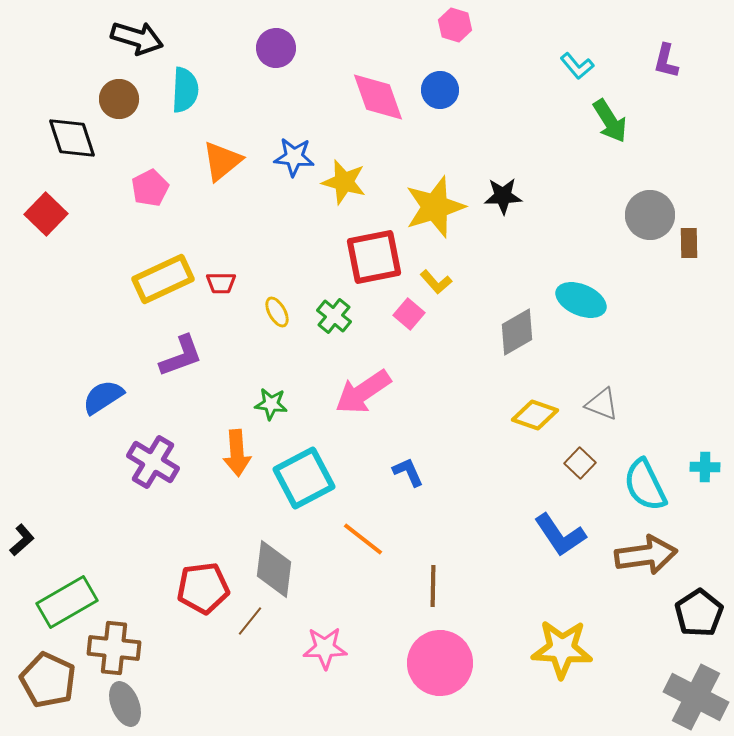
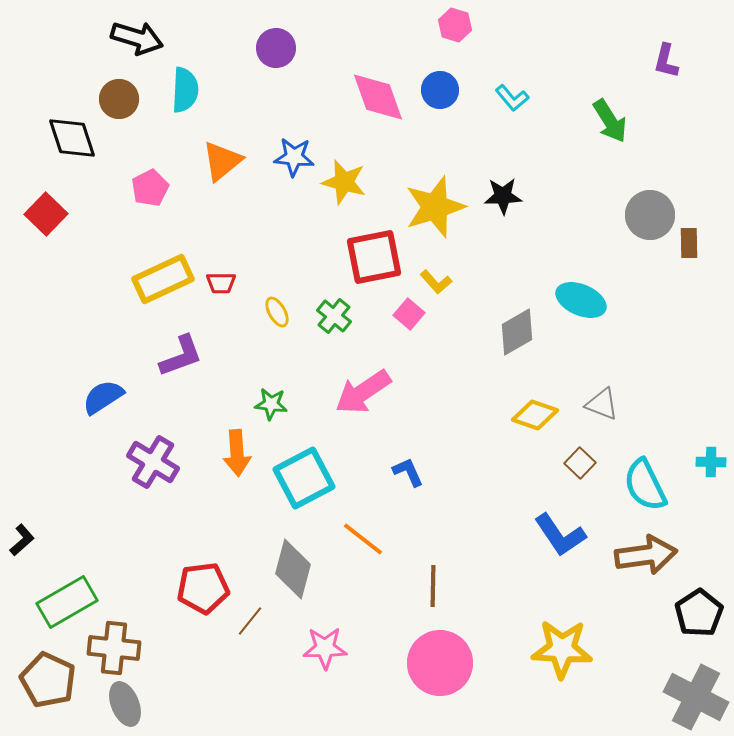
cyan L-shape at (577, 66): moved 65 px left, 32 px down
cyan cross at (705, 467): moved 6 px right, 5 px up
gray diamond at (274, 569): moved 19 px right; rotated 8 degrees clockwise
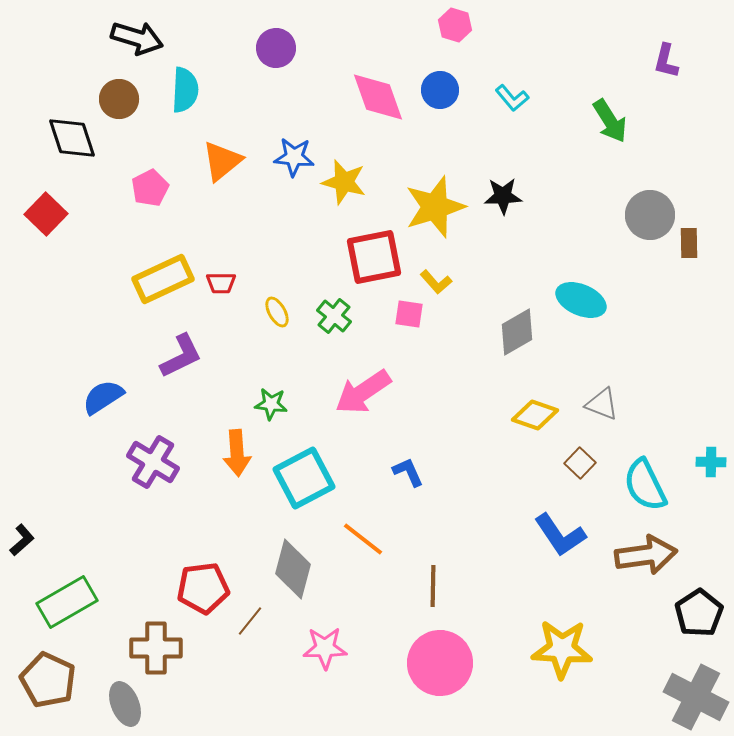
pink square at (409, 314): rotated 32 degrees counterclockwise
purple L-shape at (181, 356): rotated 6 degrees counterclockwise
brown cross at (114, 648): moved 42 px right; rotated 6 degrees counterclockwise
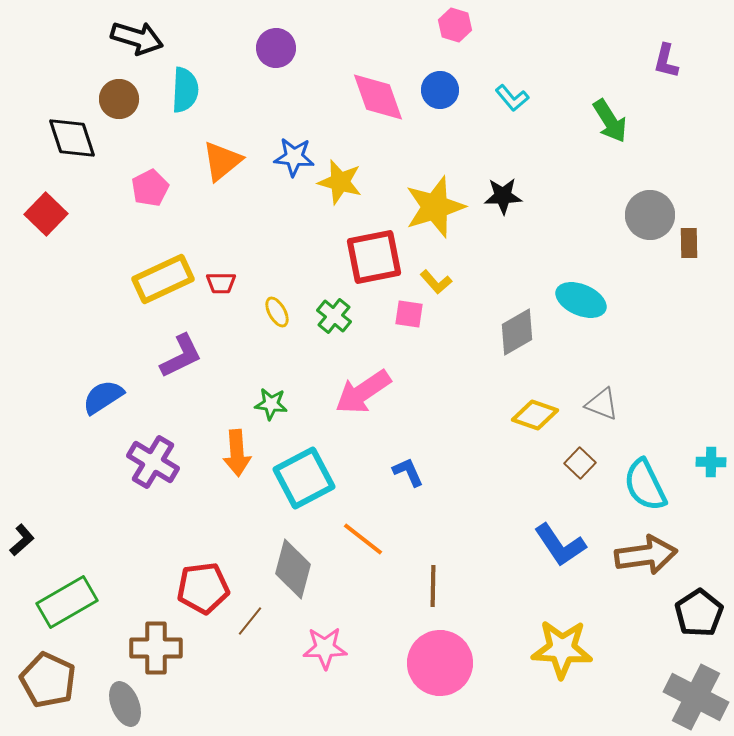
yellow star at (344, 182): moved 4 px left
blue L-shape at (560, 535): moved 10 px down
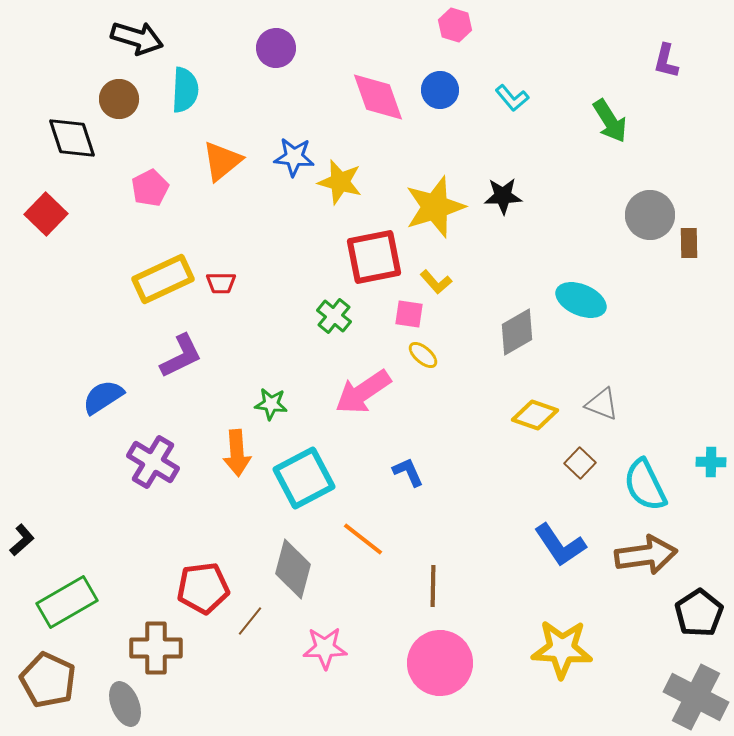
yellow ellipse at (277, 312): moved 146 px right, 43 px down; rotated 20 degrees counterclockwise
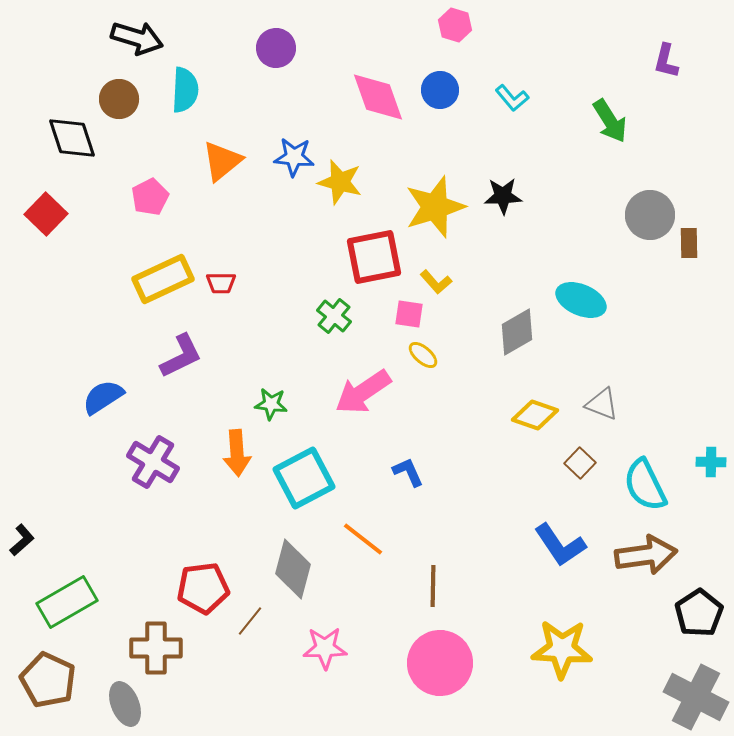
pink pentagon at (150, 188): moved 9 px down
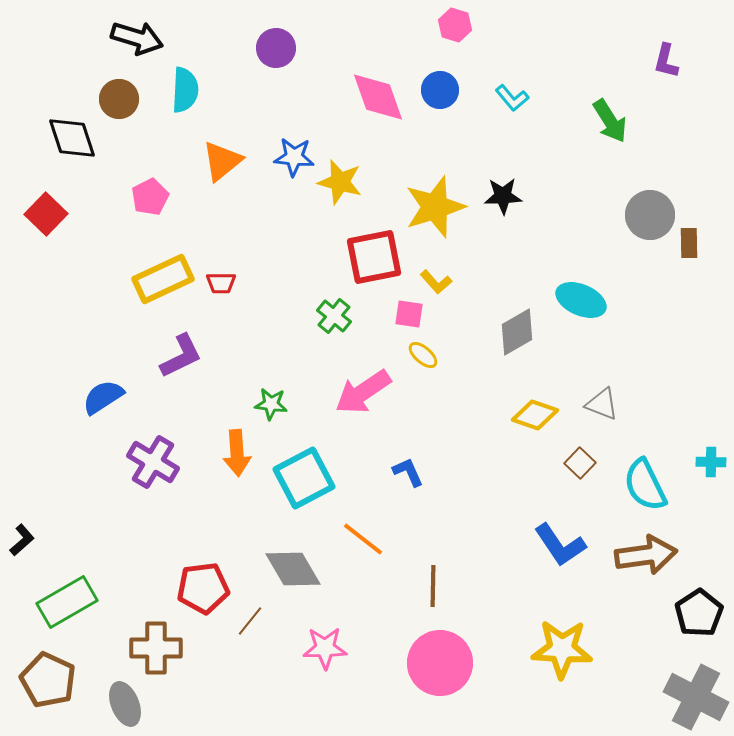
gray diamond at (293, 569): rotated 46 degrees counterclockwise
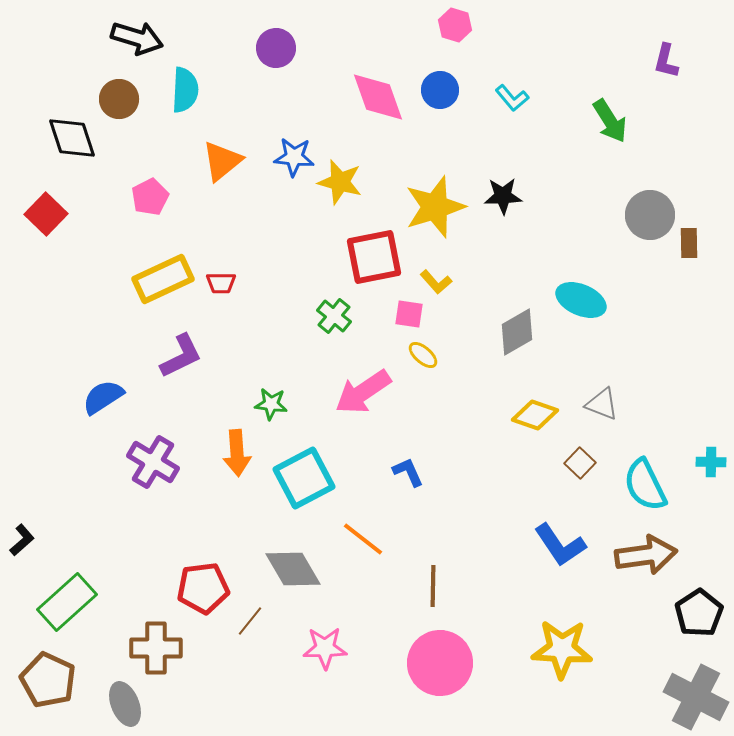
green rectangle at (67, 602): rotated 12 degrees counterclockwise
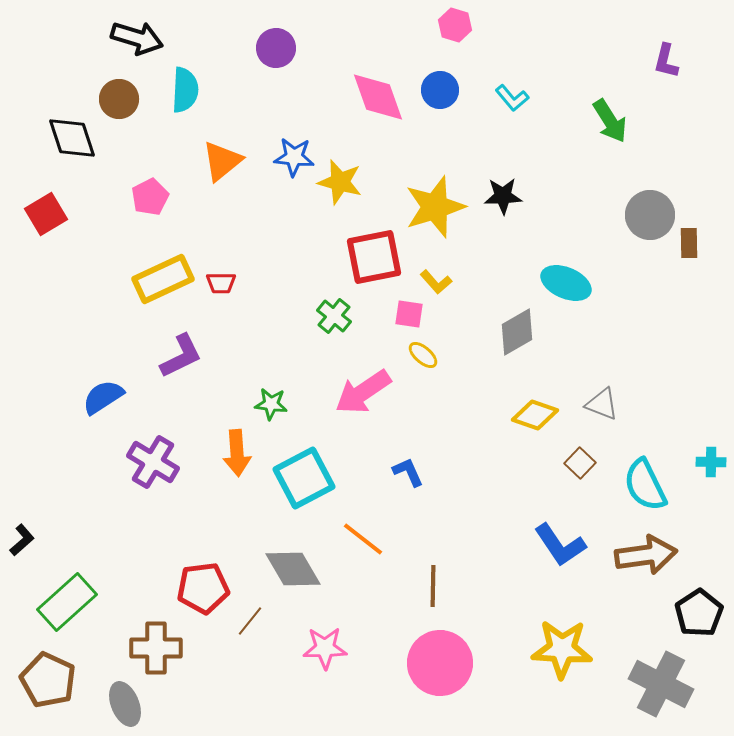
red square at (46, 214): rotated 15 degrees clockwise
cyan ellipse at (581, 300): moved 15 px left, 17 px up
gray cross at (696, 697): moved 35 px left, 13 px up
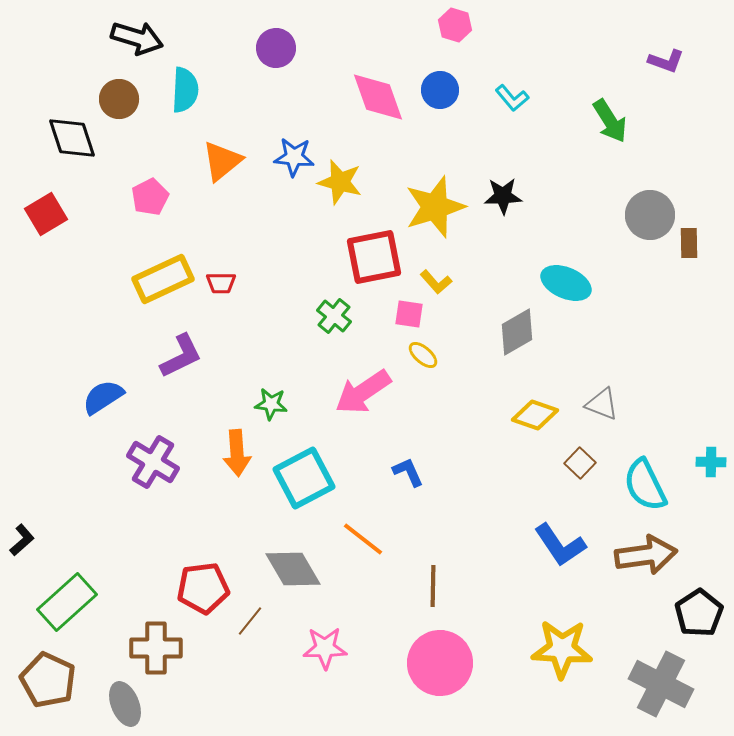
purple L-shape at (666, 61): rotated 84 degrees counterclockwise
